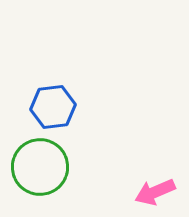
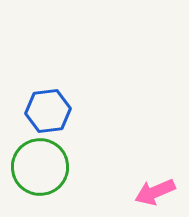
blue hexagon: moved 5 px left, 4 px down
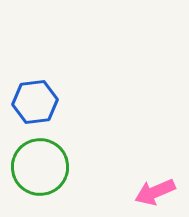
blue hexagon: moved 13 px left, 9 px up
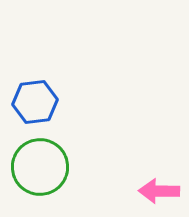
pink arrow: moved 4 px right, 1 px up; rotated 24 degrees clockwise
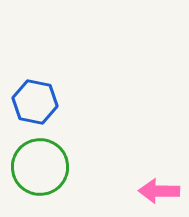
blue hexagon: rotated 18 degrees clockwise
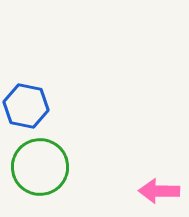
blue hexagon: moved 9 px left, 4 px down
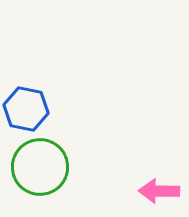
blue hexagon: moved 3 px down
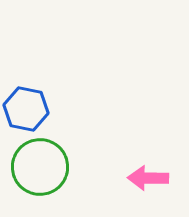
pink arrow: moved 11 px left, 13 px up
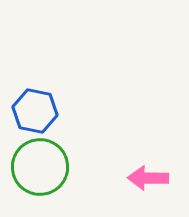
blue hexagon: moved 9 px right, 2 px down
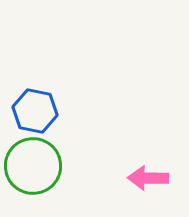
green circle: moved 7 px left, 1 px up
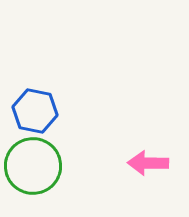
pink arrow: moved 15 px up
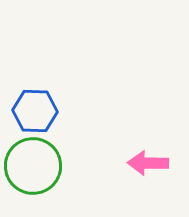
blue hexagon: rotated 9 degrees counterclockwise
